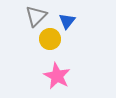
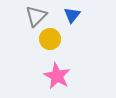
blue triangle: moved 5 px right, 6 px up
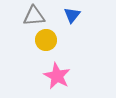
gray triangle: moved 2 px left; rotated 40 degrees clockwise
yellow circle: moved 4 px left, 1 px down
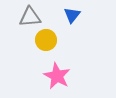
gray triangle: moved 4 px left, 1 px down
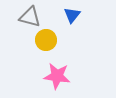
gray triangle: rotated 20 degrees clockwise
pink star: rotated 20 degrees counterclockwise
